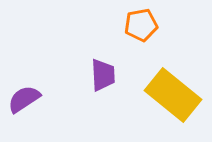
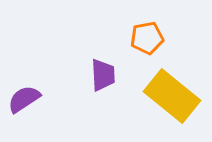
orange pentagon: moved 6 px right, 13 px down
yellow rectangle: moved 1 px left, 1 px down
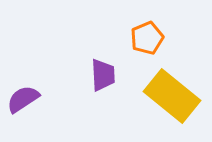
orange pentagon: rotated 12 degrees counterclockwise
purple semicircle: moved 1 px left
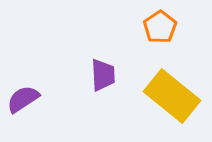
orange pentagon: moved 13 px right, 11 px up; rotated 12 degrees counterclockwise
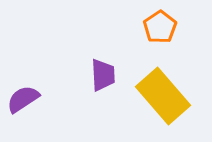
yellow rectangle: moved 9 px left; rotated 10 degrees clockwise
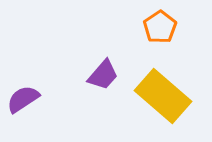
purple trapezoid: rotated 44 degrees clockwise
yellow rectangle: rotated 8 degrees counterclockwise
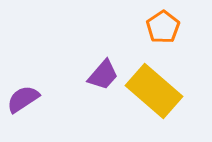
orange pentagon: moved 3 px right
yellow rectangle: moved 9 px left, 5 px up
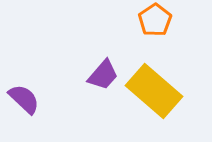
orange pentagon: moved 8 px left, 7 px up
purple semicircle: moved 1 px right; rotated 76 degrees clockwise
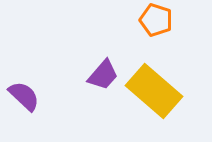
orange pentagon: moved 1 px right; rotated 20 degrees counterclockwise
purple semicircle: moved 3 px up
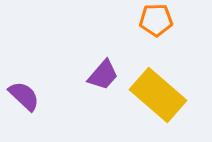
orange pentagon: rotated 20 degrees counterclockwise
yellow rectangle: moved 4 px right, 4 px down
